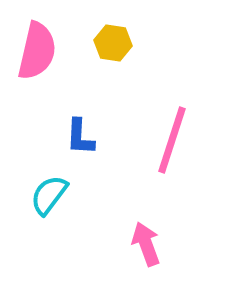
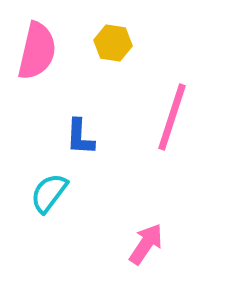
pink line: moved 23 px up
cyan semicircle: moved 2 px up
pink arrow: rotated 54 degrees clockwise
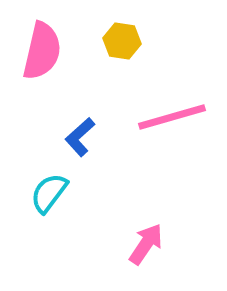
yellow hexagon: moved 9 px right, 2 px up
pink semicircle: moved 5 px right
pink line: rotated 56 degrees clockwise
blue L-shape: rotated 45 degrees clockwise
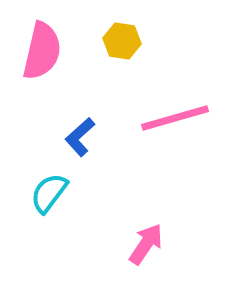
pink line: moved 3 px right, 1 px down
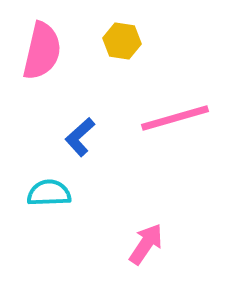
cyan semicircle: rotated 51 degrees clockwise
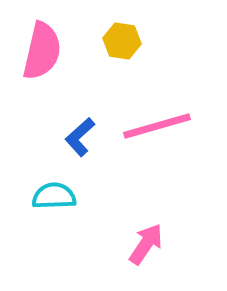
pink line: moved 18 px left, 8 px down
cyan semicircle: moved 5 px right, 3 px down
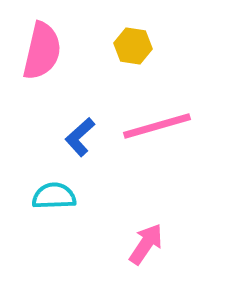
yellow hexagon: moved 11 px right, 5 px down
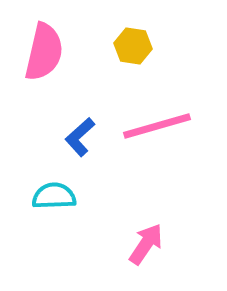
pink semicircle: moved 2 px right, 1 px down
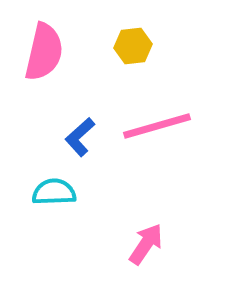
yellow hexagon: rotated 15 degrees counterclockwise
cyan semicircle: moved 4 px up
